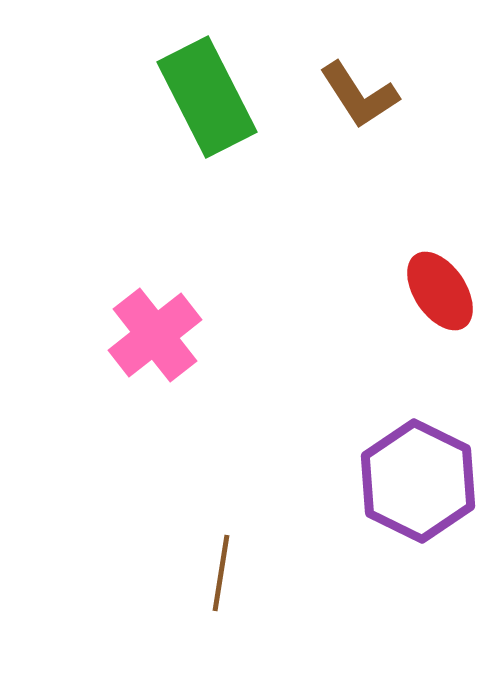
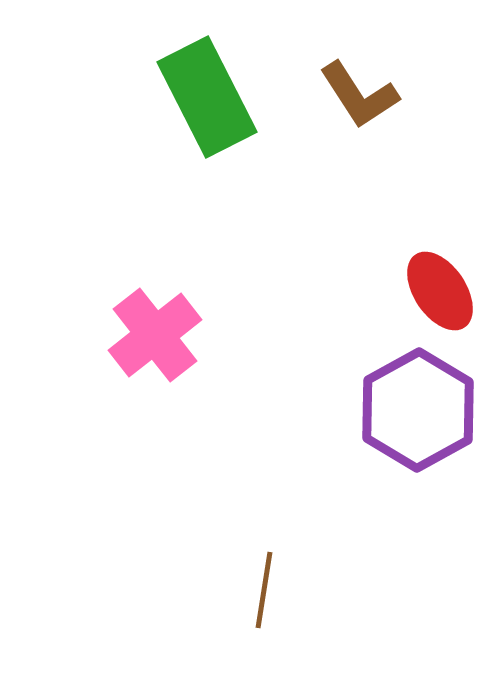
purple hexagon: moved 71 px up; rotated 5 degrees clockwise
brown line: moved 43 px right, 17 px down
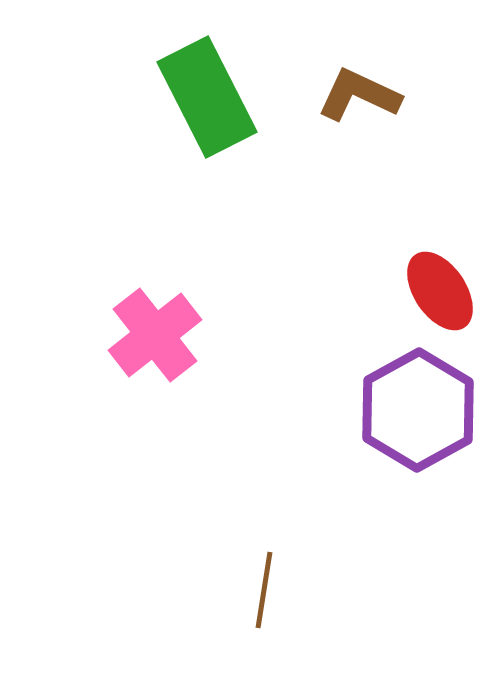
brown L-shape: rotated 148 degrees clockwise
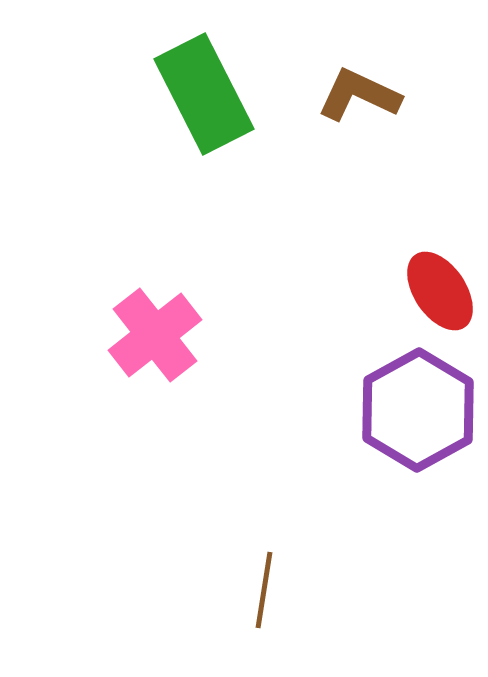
green rectangle: moved 3 px left, 3 px up
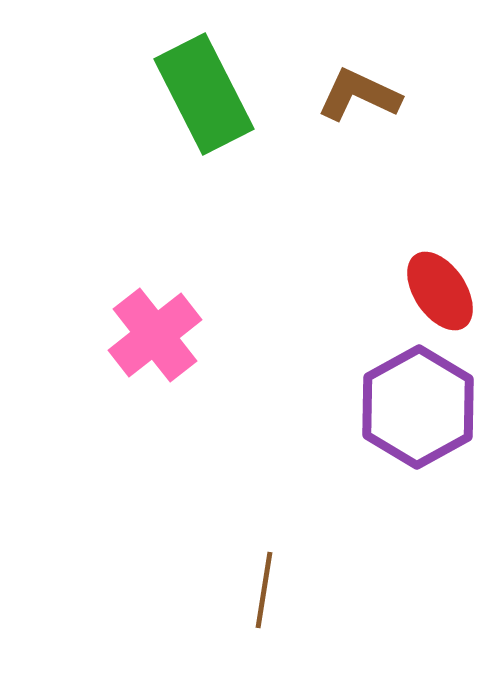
purple hexagon: moved 3 px up
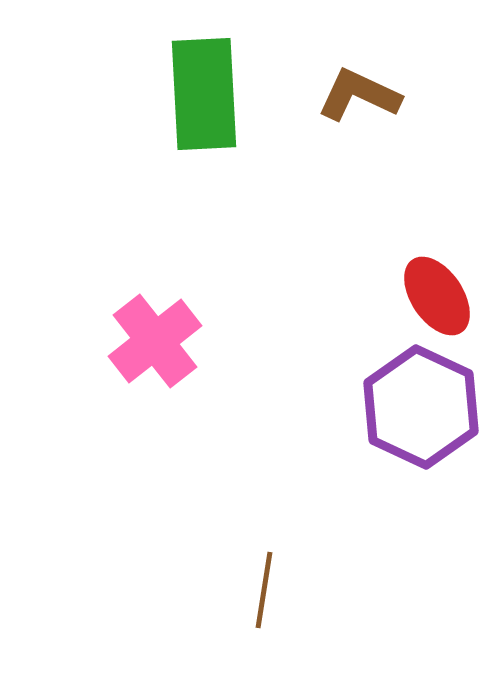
green rectangle: rotated 24 degrees clockwise
red ellipse: moved 3 px left, 5 px down
pink cross: moved 6 px down
purple hexagon: moved 3 px right; rotated 6 degrees counterclockwise
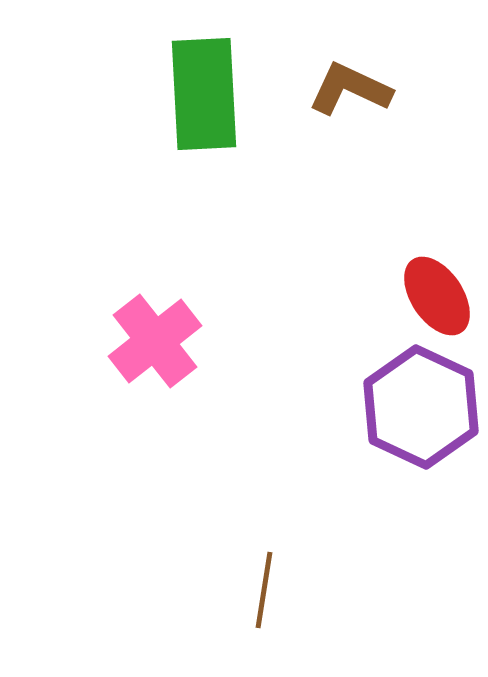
brown L-shape: moved 9 px left, 6 px up
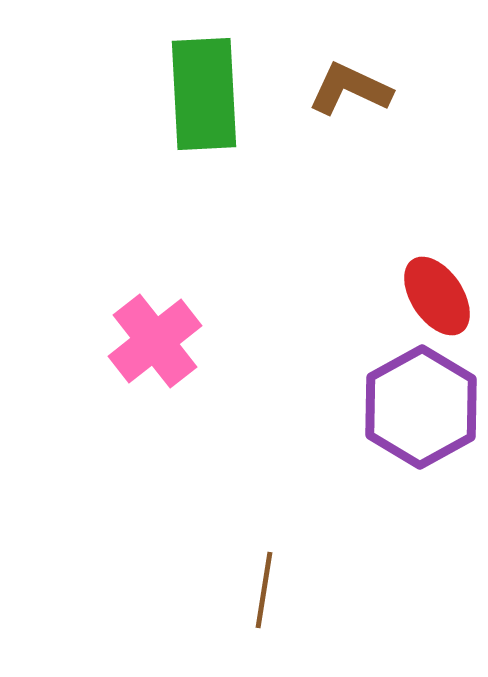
purple hexagon: rotated 6 degrees clockwise
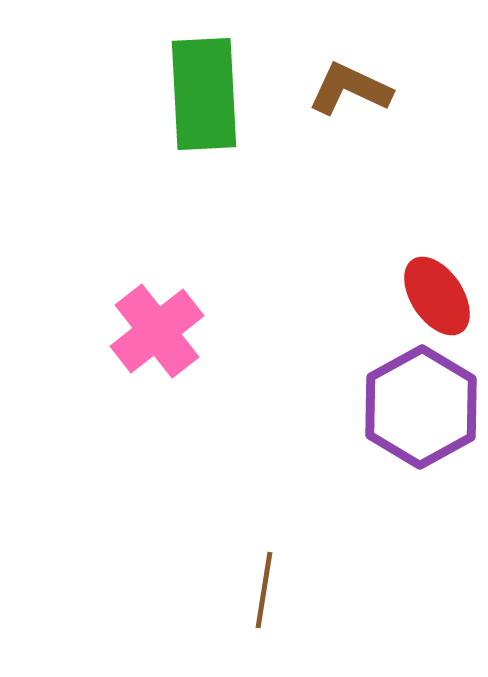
pink cross: moved 2 px right, 10 px up
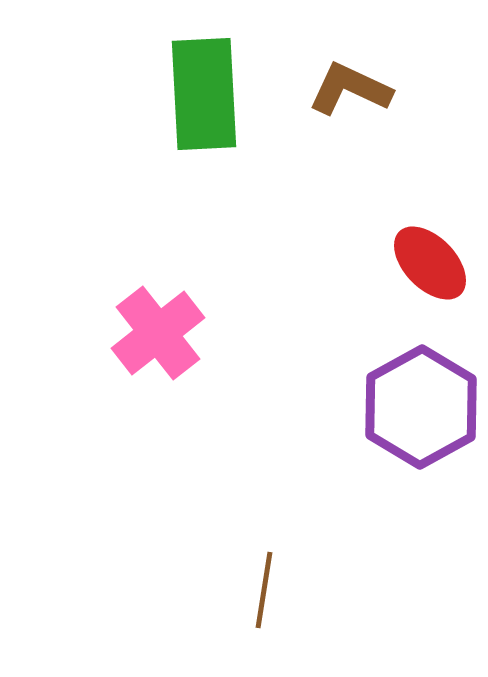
red ellipse: moved 7 px left, 33 px up; rotated 10 degrees counterclockwise
pink cross: moved 1 px right, 2 px down
